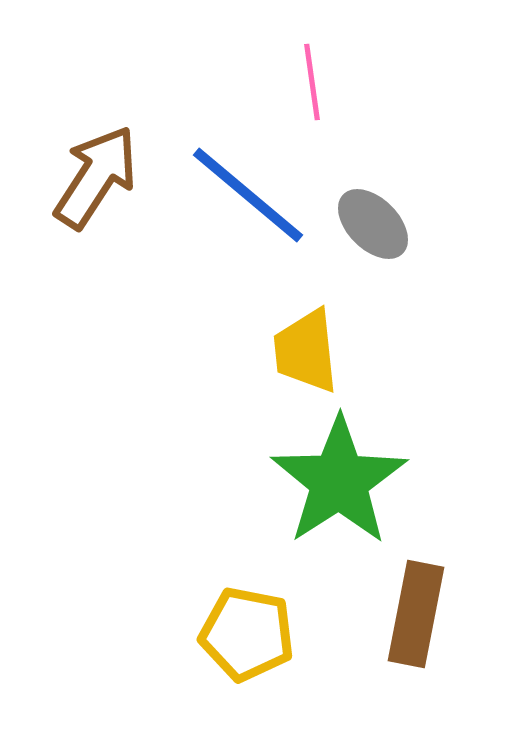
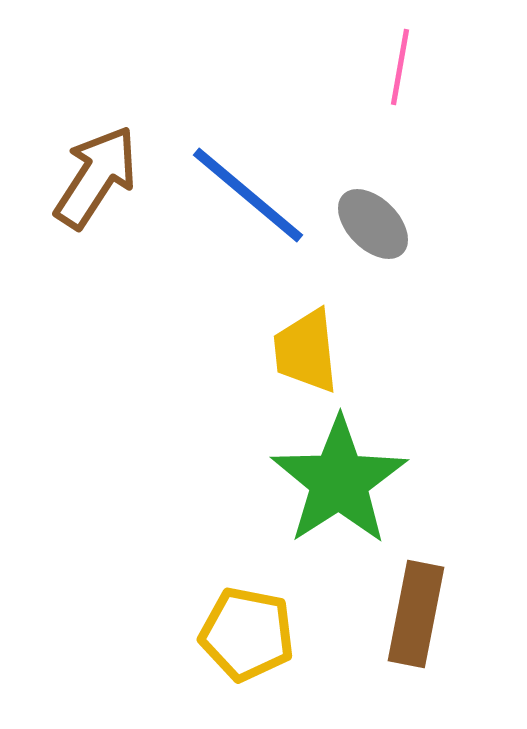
pink line: moved 88 px right, 15 px up; rotated 18 degrees clockwise
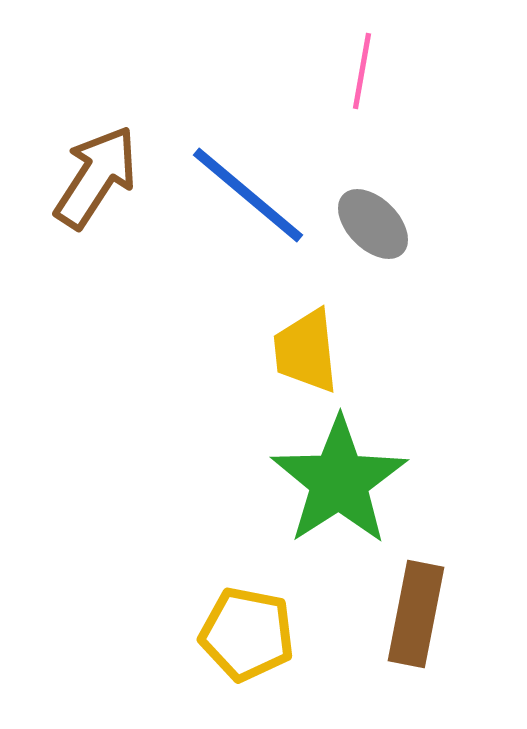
pink line: moved 38 px left, 4 px down
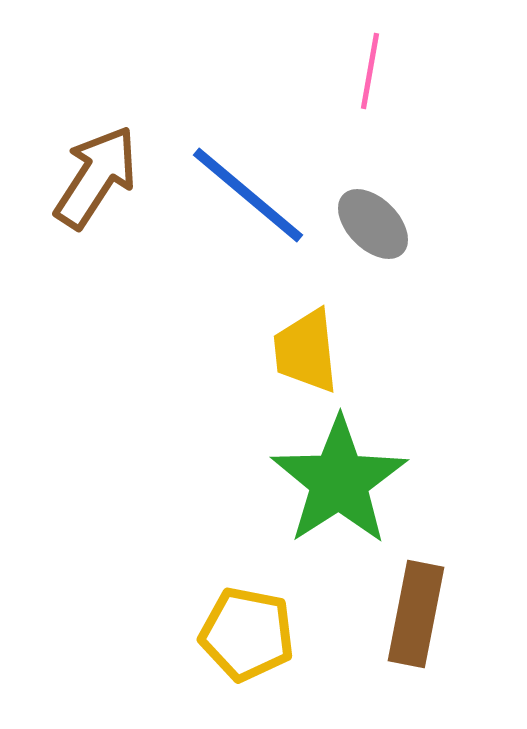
pink line: moved 8 px right
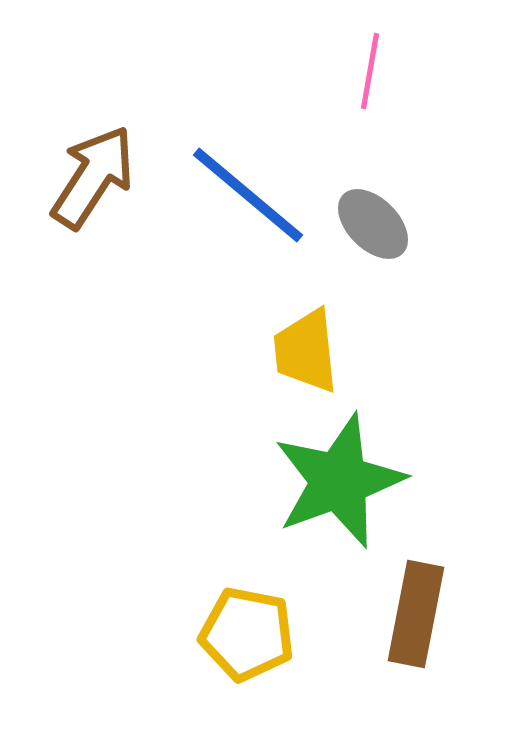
brown arrow: moved 3 px left
green star: rotated 13 degrees clockwise
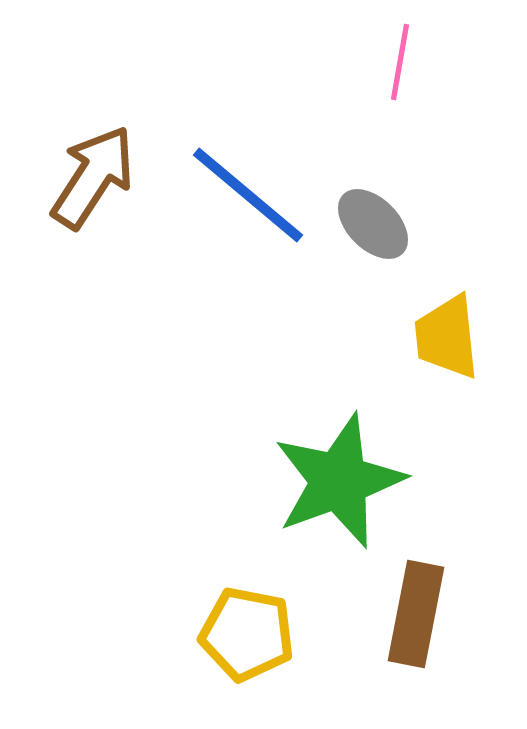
pink line: moved 30 px right, 9 px up
yellow trapezoid: moved 141 px right, 14 px up
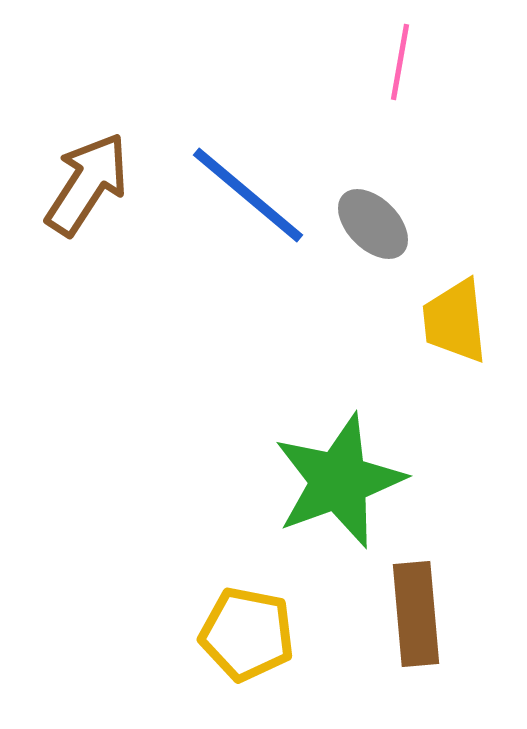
brown arrow: moved 6 px left, 7 px down
yellow trapezoid: moved 8 px right, 16 px up
brown rectangle: rotated 16 degrees counterclockwise
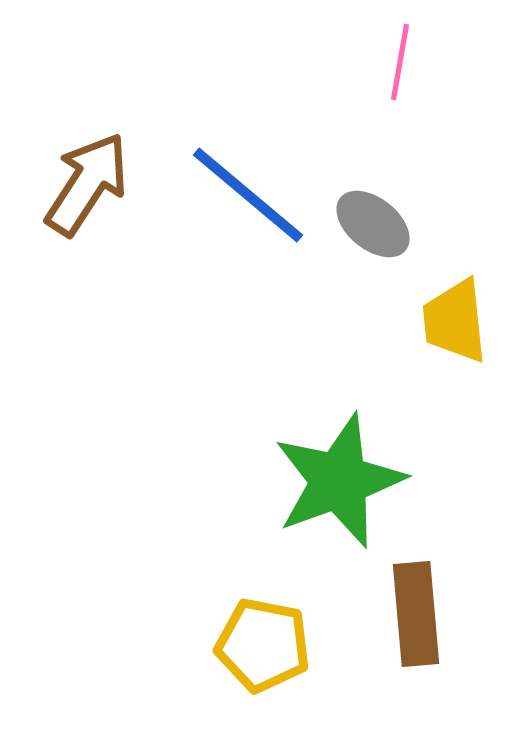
gray ellipse: rotated 6 degrees counterclockwise
yellow pentagon: moved 16 px right, 11 px down
